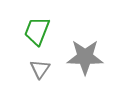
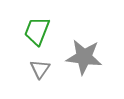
gray star: moved 1 px left; rotated 6 degrees clockwise
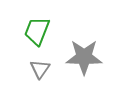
gray star: rotated 6 degrees counterclockwise
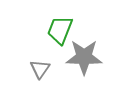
green trapezoid: moved 23 px right, 1 px up
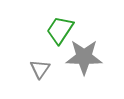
green trapezoid: rotated 12 degrees clockwise
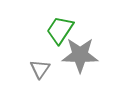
gray star: moved 4 px left, 2 px up
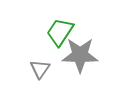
green trapezoid: moved 2 px down
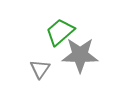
green trapezoid: rotated 16 degrees clockwise
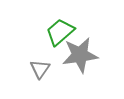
gray star: rotated 9 degrees counterclockwise
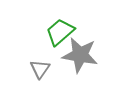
gray star: rotated 18 degrees clockwise
